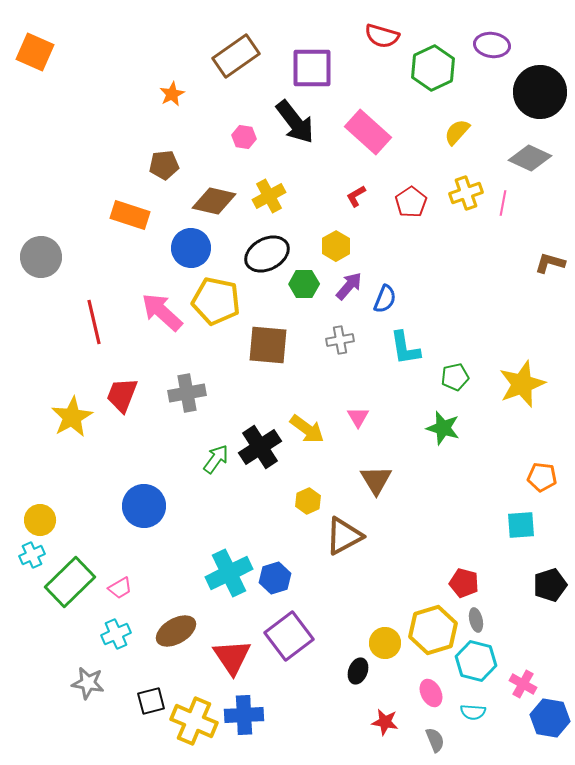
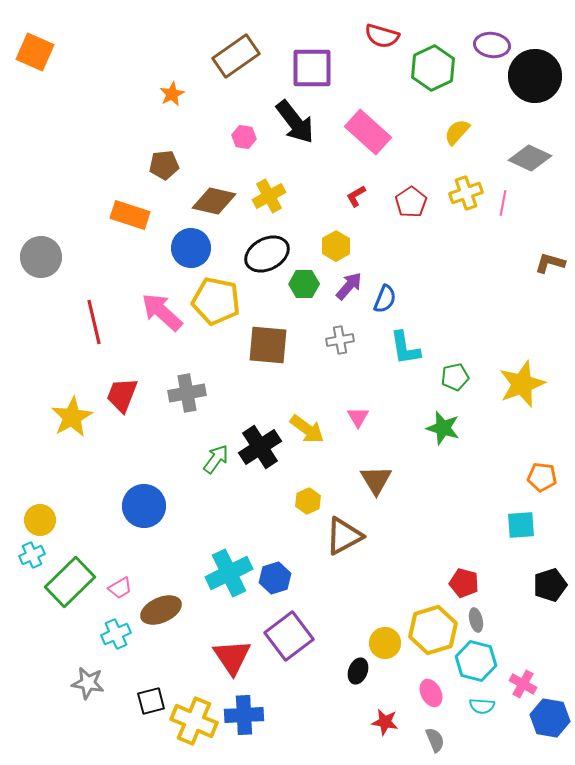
black circle at (540, 92): moved 5 px left, 16 px up
brown ellipse at (176, 631): moved 15 px left, 21 px up; rotated 6 degrees clockwise
cyan semicircle at (473, 712): moved 9 px right, 6 px up
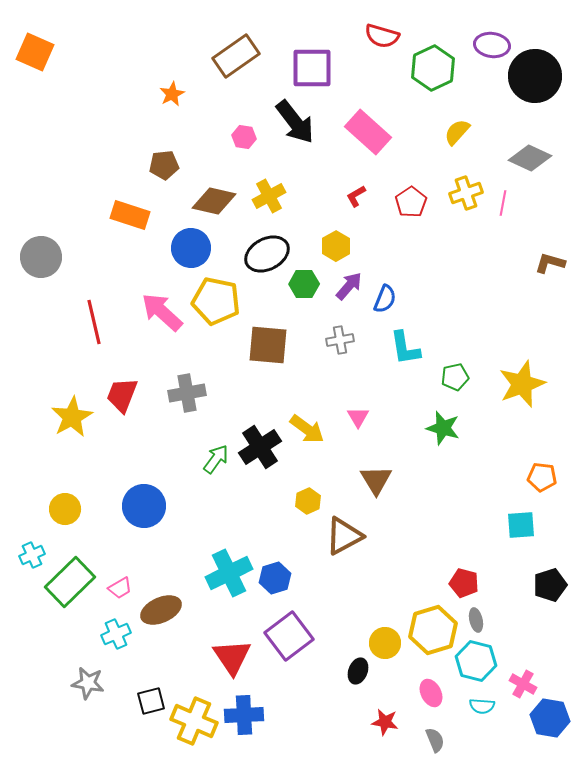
yellow circle at (40, 520): moved 25 px right, 11 px up
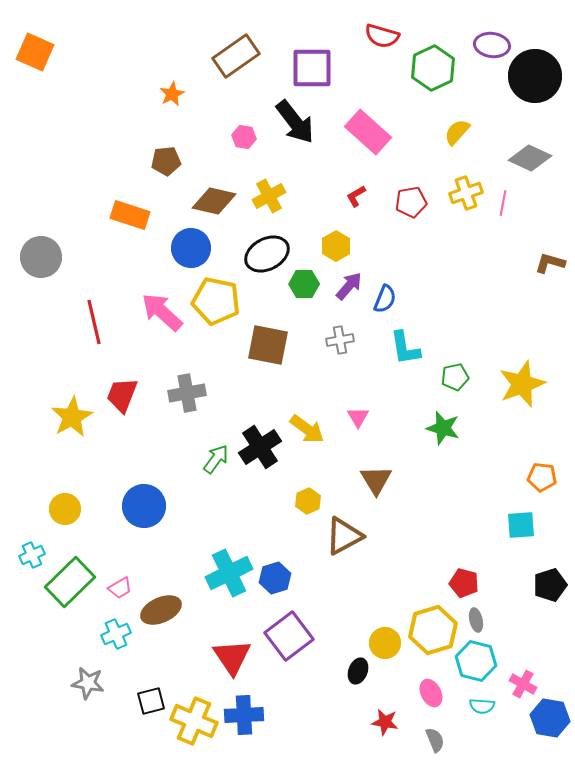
brown pentagon at (164, 165): moved 2 px right, 4 px up
red pentagon at (411, 202): rotated 24 degrees clockwise
brown square at (268, 345): rotated 6 degrees clockwise
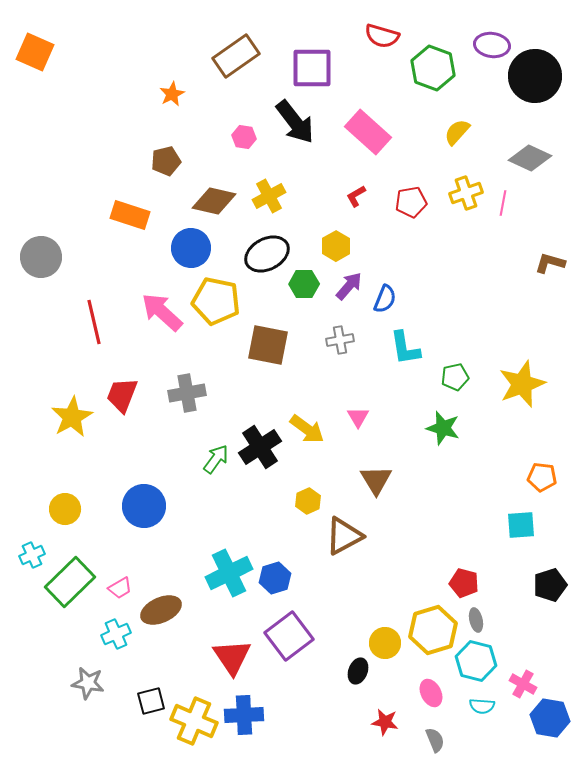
green hexagon at (433, 68): rotated 15 degrees counterclockwise
brown pentagon at (166, 161): rotated 8 degrees counterclockwise
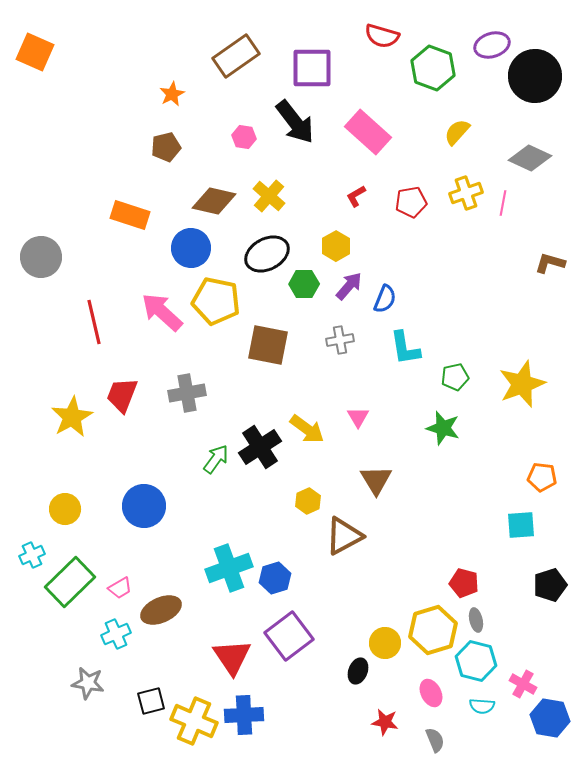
purple ellipse at (492, 45): rotated 24 degrees counterclockwise
brown pentagon at (166, 161): moved 14 px up
yellow cross at (269, 196): rotated 20 degrees counterclockwise
cyan cross at (229, 573): moved 5 px up; rotated 6 degrees clockwise
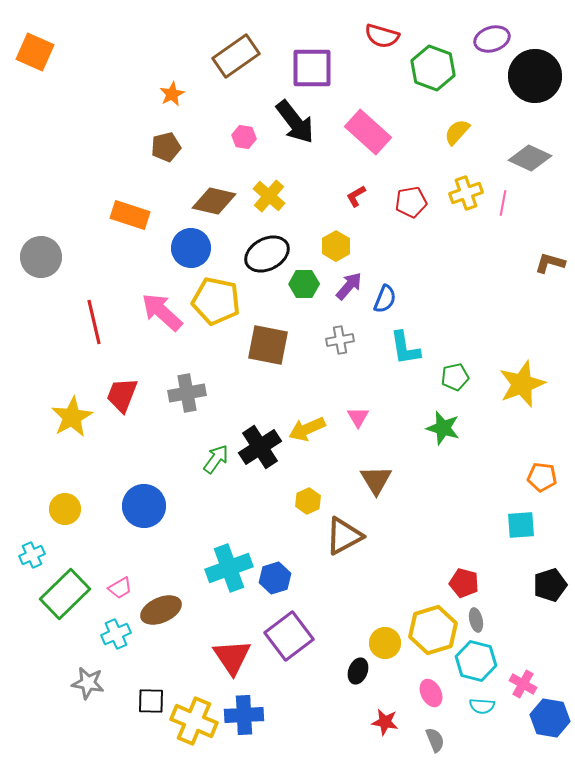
purple ellipse at (492, 45): moved 6 px up
yellow arrow at (307, 429): rotated 120 degrees clockwise
green rectangle at (70, 582): moved 5 px left, 12 px down
black square at (151, 701): rotated 16 degrees clockwise
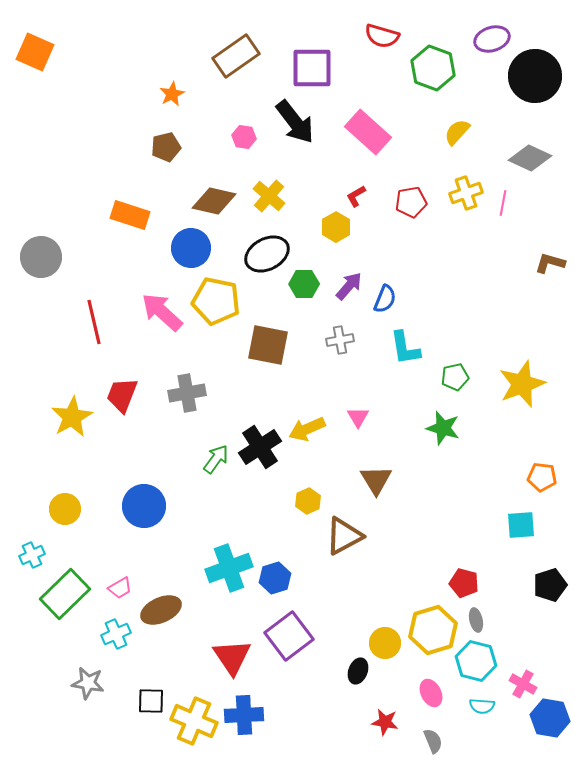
yellow hexagon at (336, 246): moved 19 px up
gray semicircle at (435, 740): moved 2 px left, 1 px down
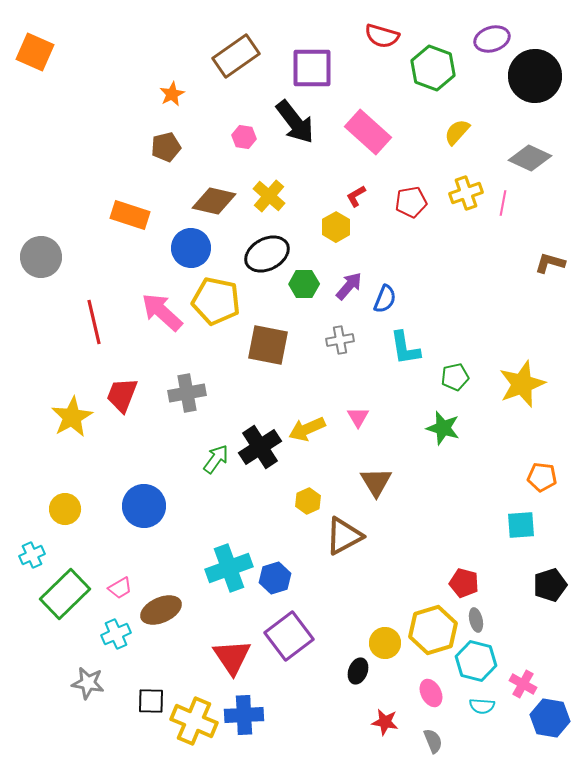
brown triangle at (376, 480): moved 2 px down
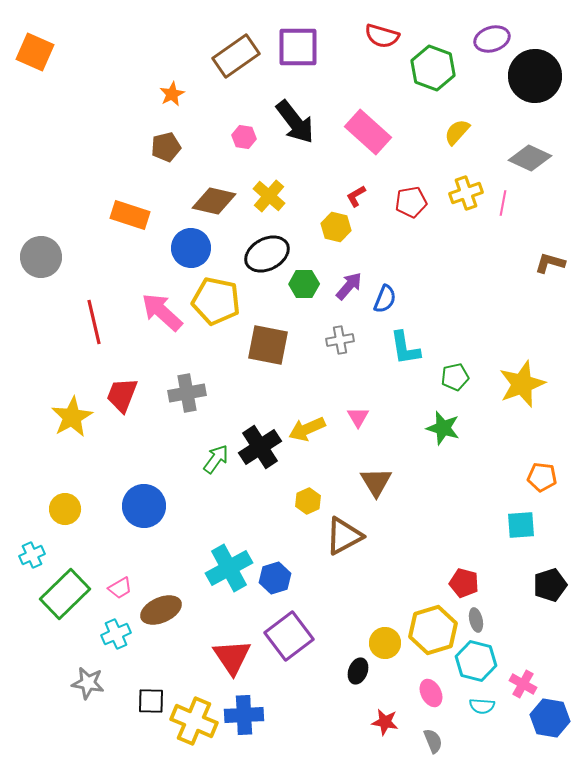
purple square at (312, 68): moved 14 px left, 21 px up
yellow hexagon at (336, 227): rotated 16 degrees counterclockwise
cyan cross at (229, 568): rotated 9 degrees counterclockwise
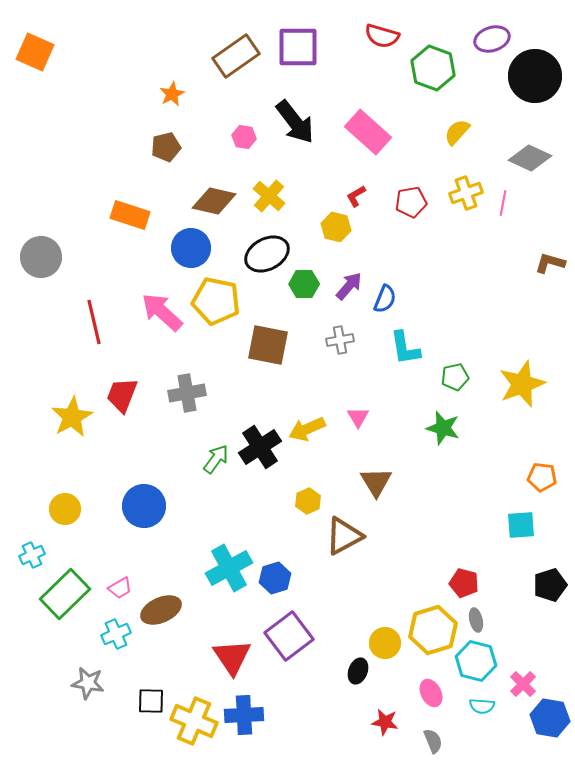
pink cross at (523, 684): rotated 16 degrees clockwise
